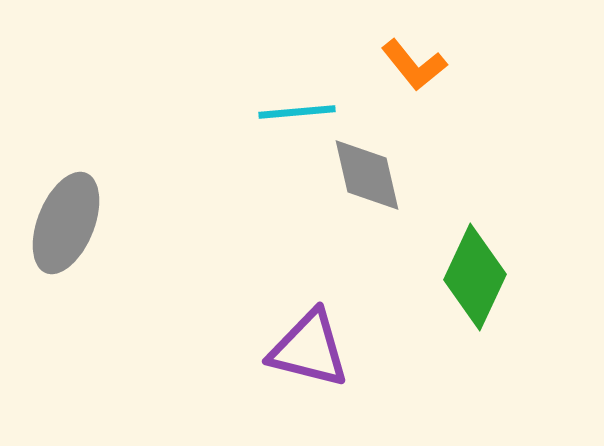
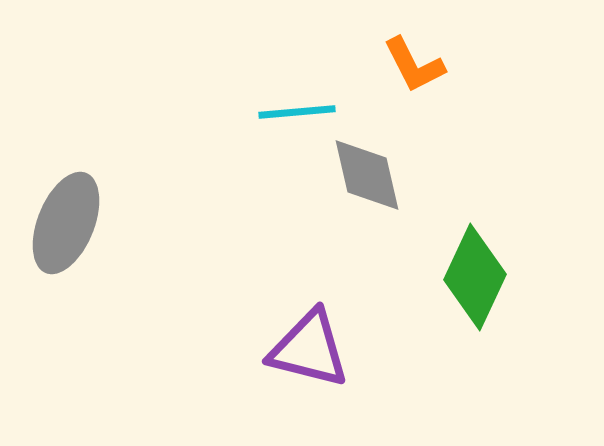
orange L-shape: rotated 12 degrees clockwise
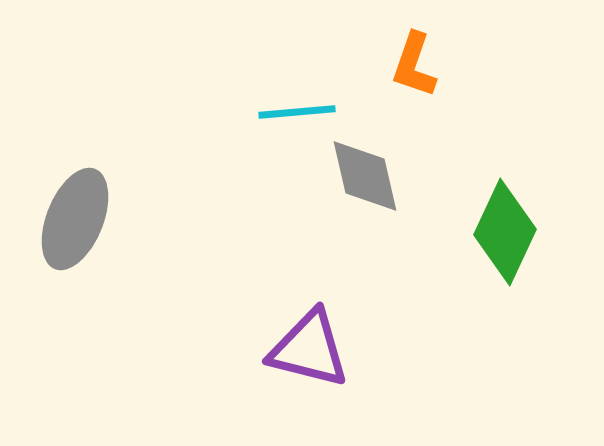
orange L-shape: rotated 46 degrees clockwise
gray diamond: moved 2 px left, 1 px down
gray ellipse: moved 9 px right, 4 px up
green diamond: moved 30 px right, 45 px up
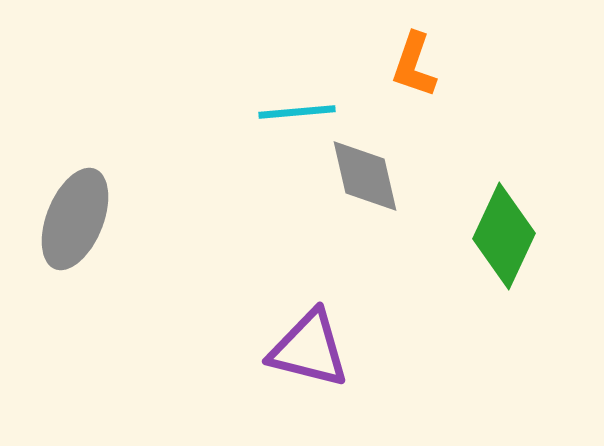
green diamond: moved 1 px left, 4 px down
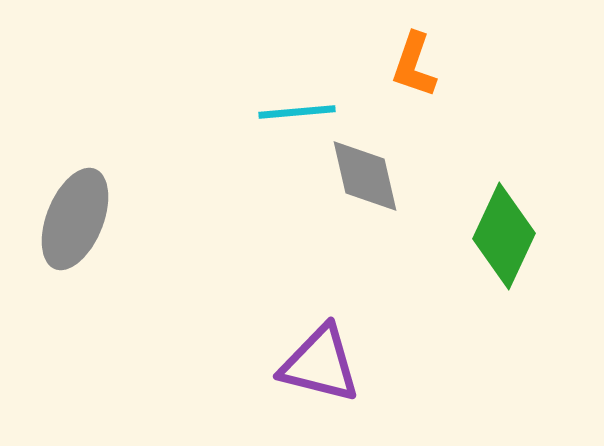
purple triangle: moved 11 px right, 15 px down
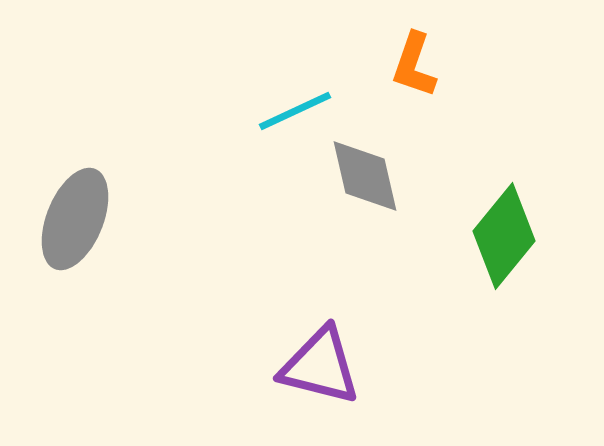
cyan line: moved 2 px left, 1 px up; rotated 20 degrees counterclockwise
green diamond: rotated 14 degrees clockwise
purple triangle: moved 2 px down
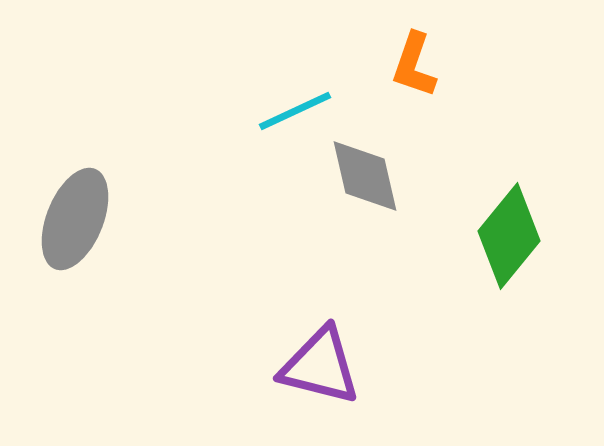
green diamond: moved 5 px right
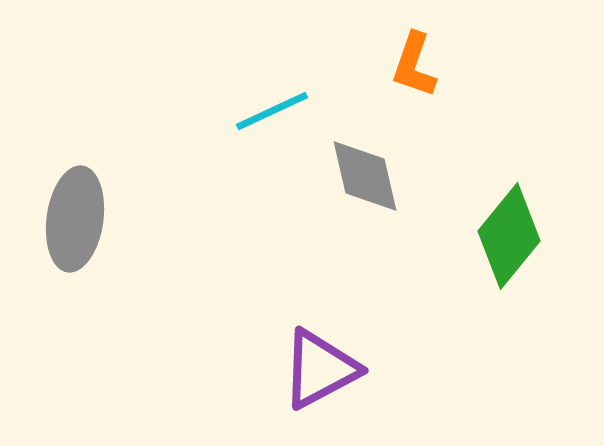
cyan line: moved 23 px left
gray ellipse: rotated 14 degrees counterclockwise
purple triangle: moved 3 px down; rotated 42 degrees counterclockwise
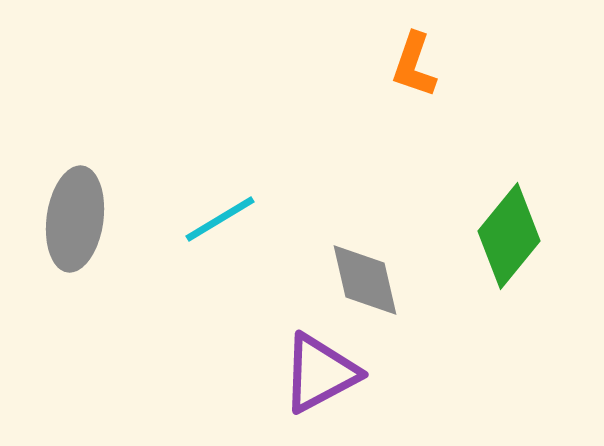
cyan line: moved 52 px left, 108 px down; rotated 6 degrees counterclockwise
gray diamond: moved 104 px down
purple triangle: moved 4 px down
